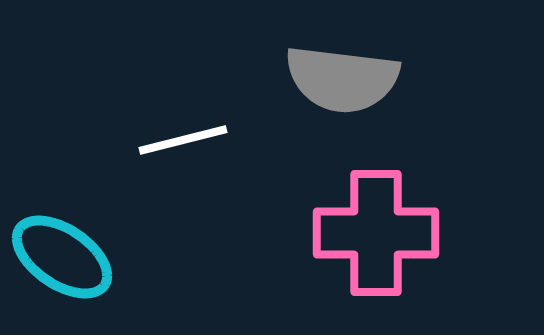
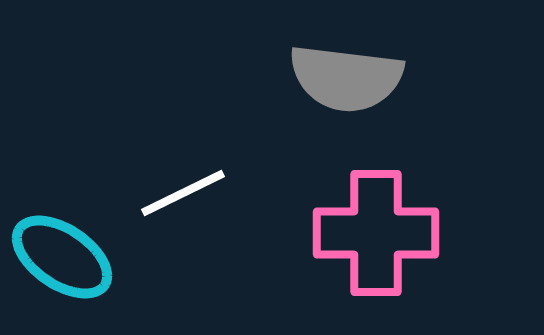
gray semicircle: moved 4 px right, 1 px up
white line: moved 53 px down; rotated 12 degrees counterclockwise
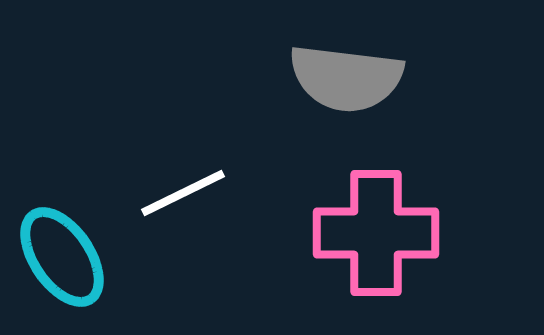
cyan ellipse: rotated 22 degrees clockwise
